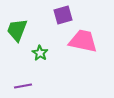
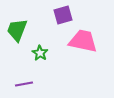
purple line: moved 1 px right, 2 px up
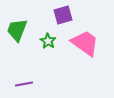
pink trapezoid: moved 2 px right, 2 px down; rotated 24 degrees clockwise
green star: moved 8 px right, 12 px up
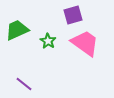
purple square: moved 10 px right
green trapezoid: rotated 45 degrees clockwise
purple line: rotated 48 degrees clockwise
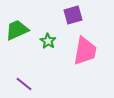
pink trapezoid: moved 8 px down; rotated 64 degrees clockwise
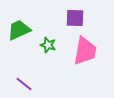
purple square: moved 2 px right, 3 px down; rotated 18 degrees clockwise
green trapezoid: moved 2 px right
green star: moved 4 px down; rotated 14 degrees counterclockwise
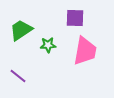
green trapezoid: moved 2 px right; rotated 10 degrees counterclockwise
green star: rotated 21 degrees counterclockwise
purple line: moved 6 px left, 8 px up
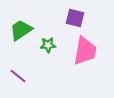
purple square: rotated 12 degrees clockwise
